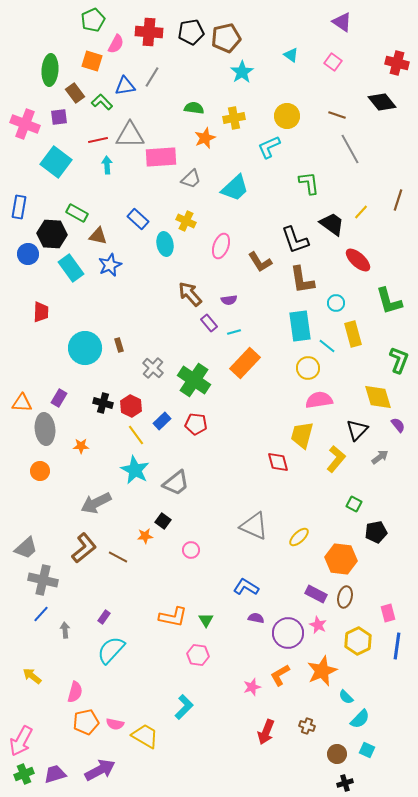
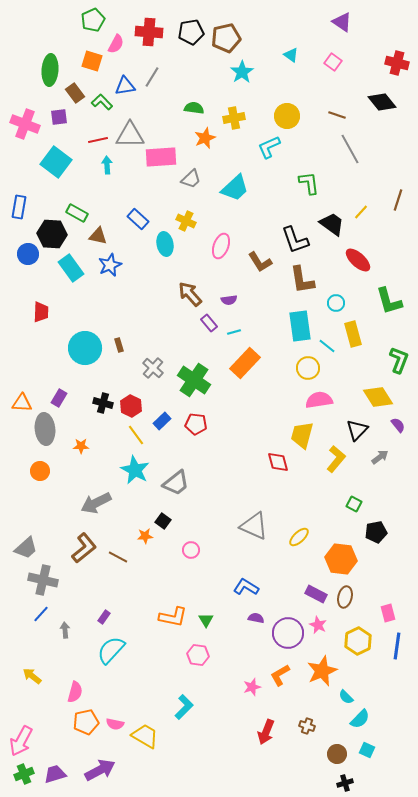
yellow diamond at (378, 397): rotated 16 degrees counterclockwise
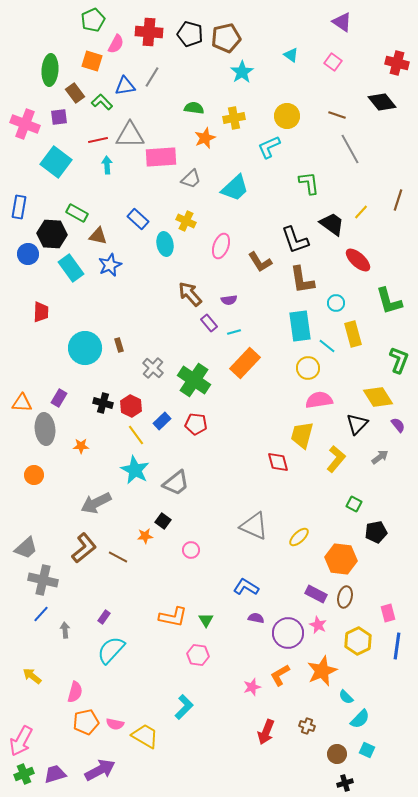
black pentagon at (191, 32): moved 1 px left, 2 px down; rotated 25 degrees clockwise
black triangle at (357, 430): moved 6 px up
orange circle at (40, 471): moved 6 px left, 4 px down
